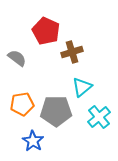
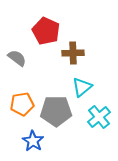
brown cross: moved 1 px right, 1 px down; rotated 15 degrees clockwise
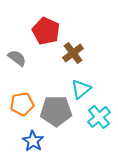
brown cross: rotated 35 degrees counterclockwise
cyan triangle: moved 1 px left, 2 px down
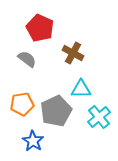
red pentagon: moved 6 px left, 3 px up
brown cross: rotated 25 degrees counterclockwise
gray semicircle: moved 10 px right, 1 px down
cyan triangle: rotated 40 degrees clockwise
gray pentagon: rotated 24 degrees counterclockwise
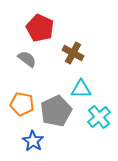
orange pentagon: rotated 20 degrees clockwise
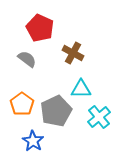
orange pentagon: rotated 25 degrees clockwise
